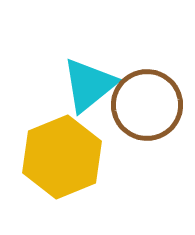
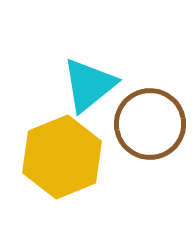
brown circle: moved 3 px right, 19 px down
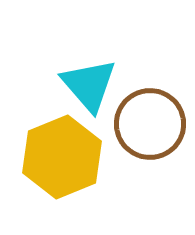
cyan triangle: rotated 32 degrees counterclockwise
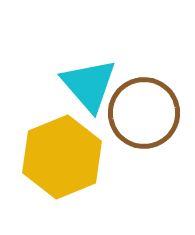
brown circle: moved 6 px left, 11 px up
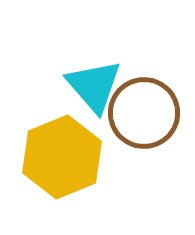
cyan triangle: moved 5 px right, 1 px down
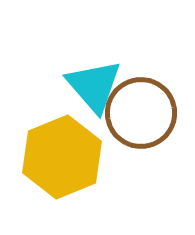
brown circle: moved 3 px left
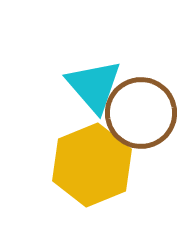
yellow hexagon: moved 30 px right, 8 px down
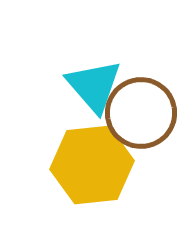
yellow hexagon: rotated 16 degrees clockwise
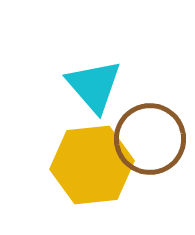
brown circle: moved 9 px right, 26 px down
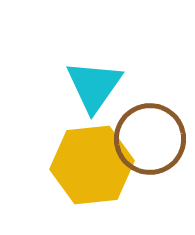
cyan triangle: rotated 16 degrees clockwise
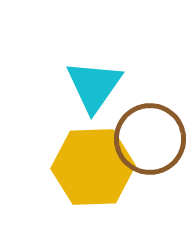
yellow hexagon: moved 1 px right, 2 px down; rotated 4 degrees clockwise
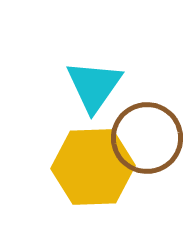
brown circle: moved 3 px left, 1 px up
